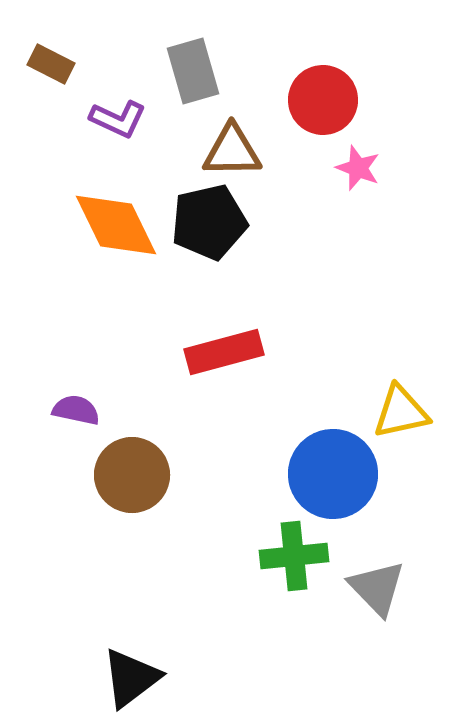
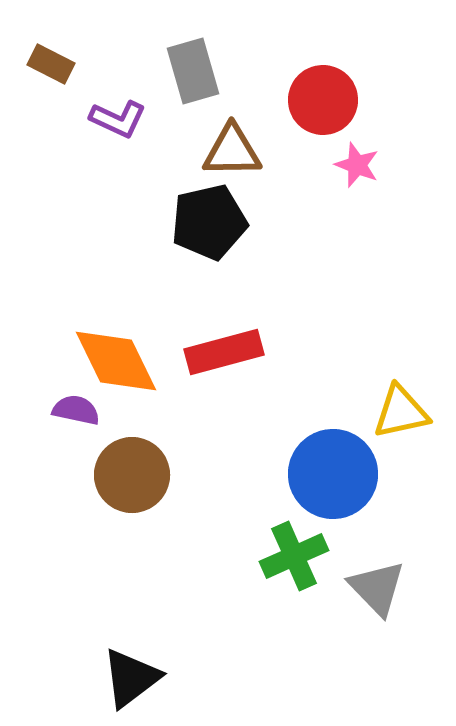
pink star: moved 1 px left, 3 px up
orange diamond: moved 136 px down
green cross: rotated 18 degrees counterclockwise
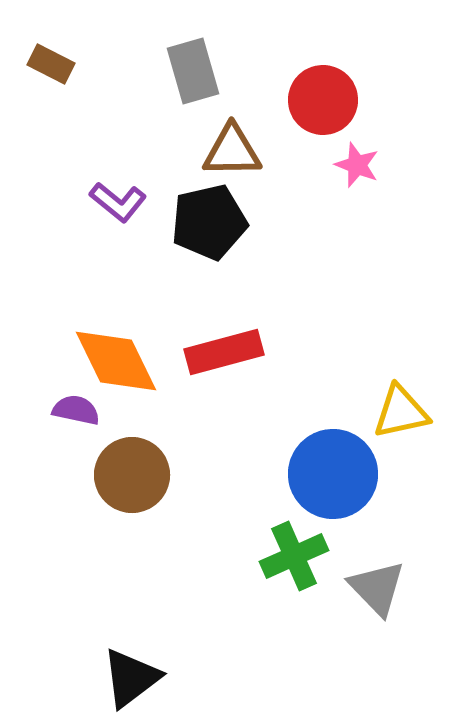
purple L-shape: moved 83 px down; rotated 14 degrees clockwise
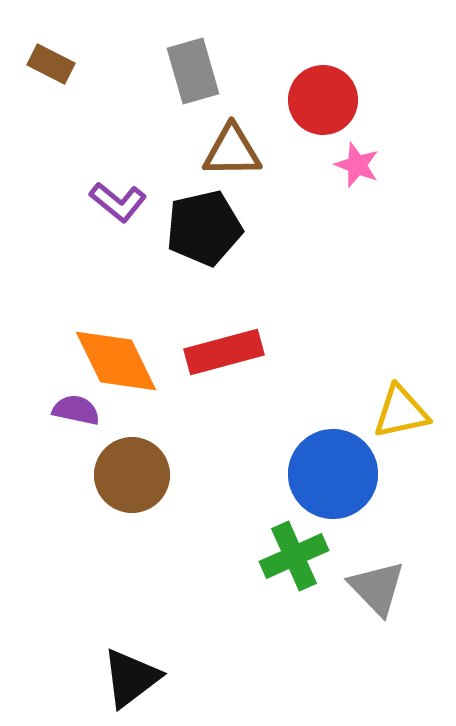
black pentagon: moved 5 px left, 6 px down
